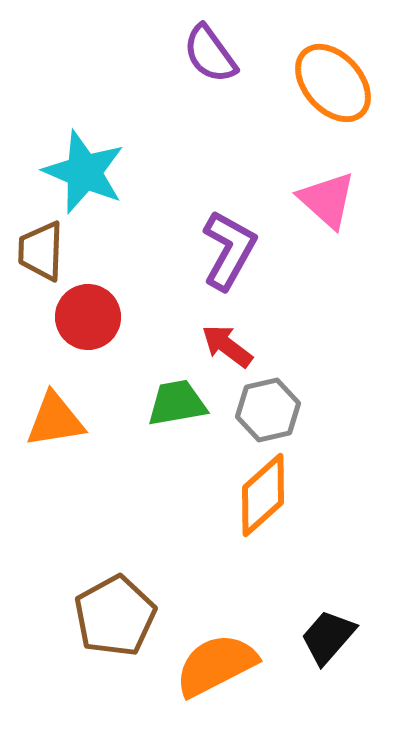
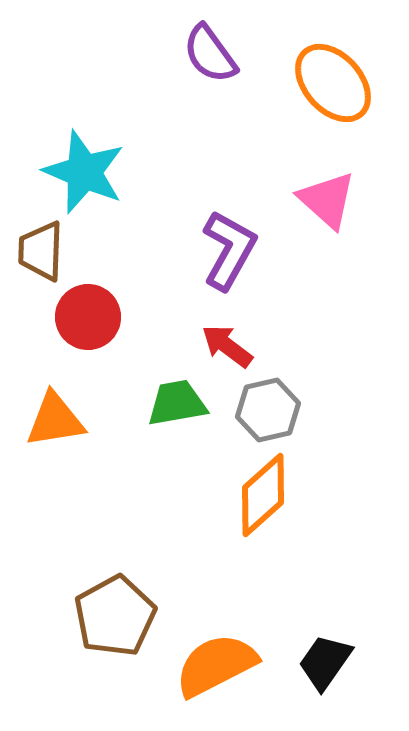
black trapezoid: moved 3 px left, 25 px down; rotated 6 degrees counterclockwise
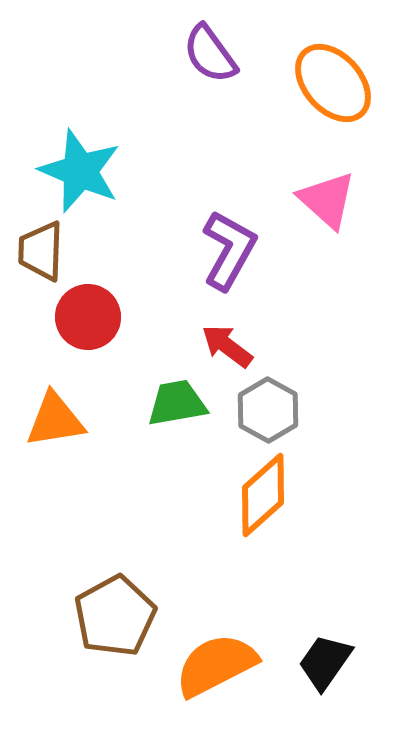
cyan star: moved 4 px left, 1 px up
gray hexagon: rotated 18 degrees counterclockwise
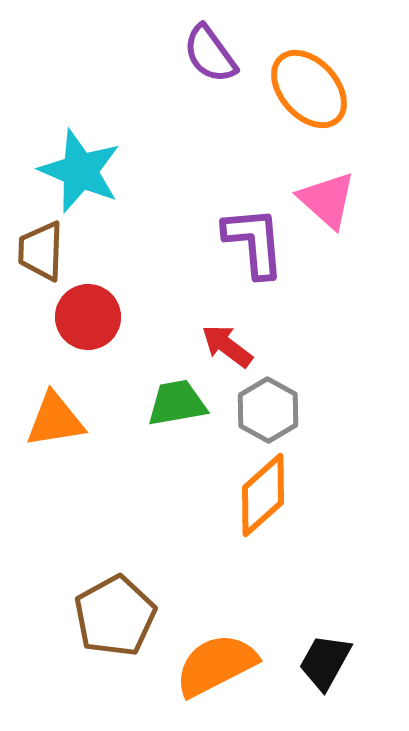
orange ellipse: moved 24 px left, 6 px down
purple L-shape: moved 25 px right, 8 px up; rotated 34 degrees counterclockwise
black trapezoid: rotated 6 degrees counterclockwise
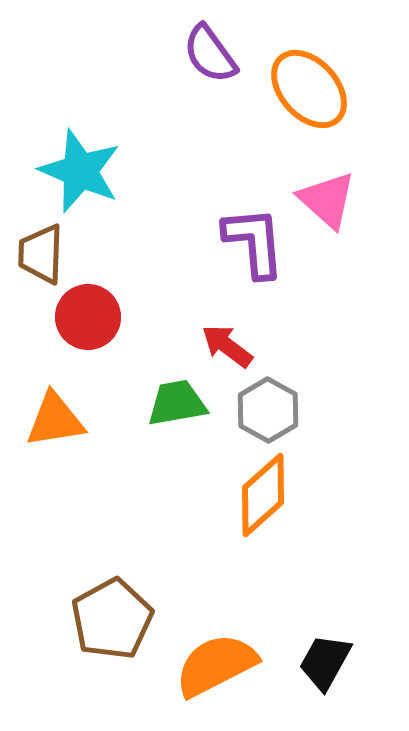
brown trapezoid: moved 3 px down
brown pentagon: moved 3 px left, 3 px down
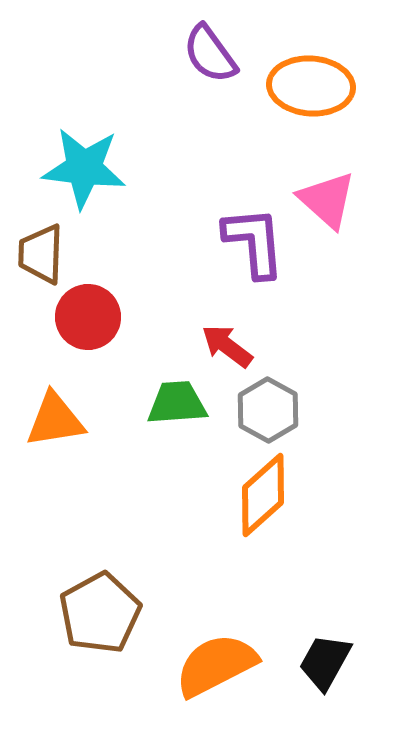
orange ellipse: moved 2 px right, 3 px up; rotated 44 degrees counterclockwise
cyan star: moved 4 px right, 3 px up; rotated 16 degrees counterclockwise
green trapezoid: rotated 6 degrees clockwise
brown pentagon: moved 12 px left, 6 px up
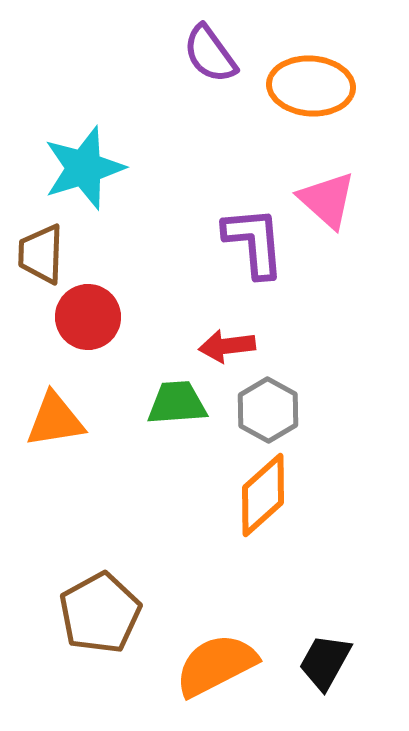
cyan star: rotated 24 degrees counterclockwise
red arrow: rotated 44 degrees counterclockwise
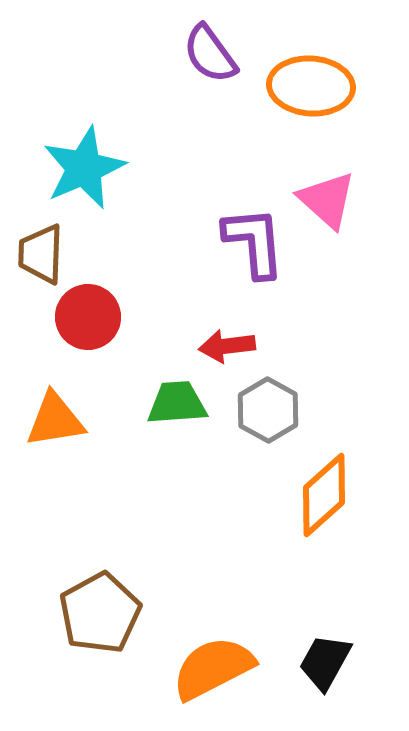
cyan star: rotated 6 degrees counterclockwise
orange diamond: moved 61 px right
orange semicircle: moved 3 px left, 3 px down
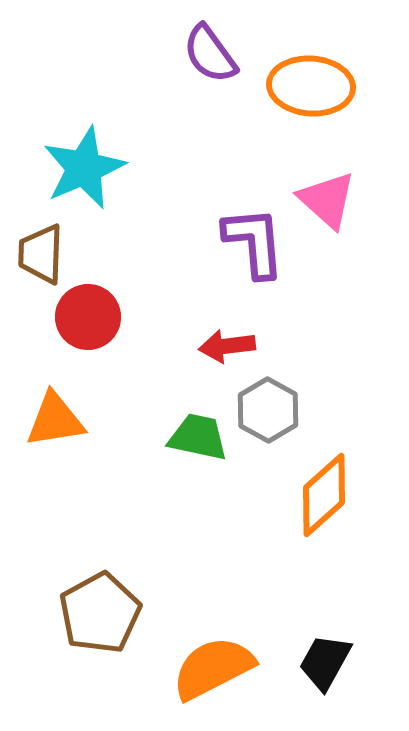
green trapezoid: moved 21 px right, 34 px down; rotated 16 degrees clockwise
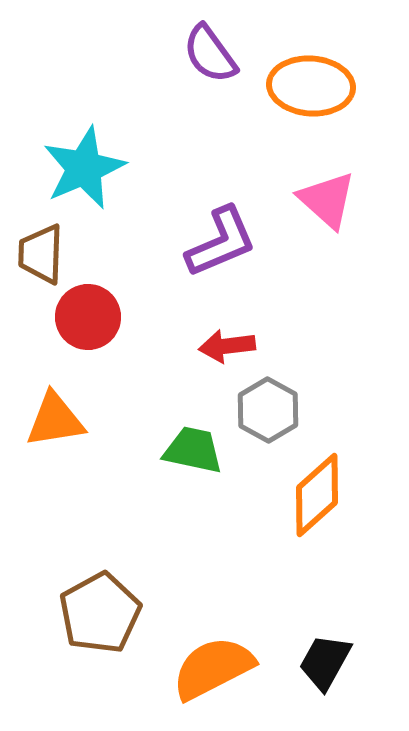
purple L-shape: moved 33 px left; rotated 72 degrees clockwise
green trapezoid: moved 5 px left, 13 px down
orange diamond: moved 7 px left
